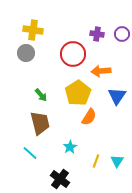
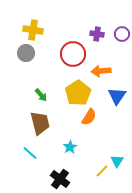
yellow line: moved 6 px right, 10 px down; rotated 24 degrees clockwise
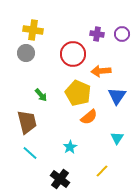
yellow pentagon: rotated 15 degrees counterclockwise
orange semicircle: rotated 18 degrees clockwise
brown trapezoid: moved 13 px left, 1 px up
cyan triangle: moved 23 px up
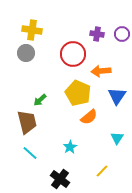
yellow cross: moved 1 px left
green arrow: moved 1 px left, 5 px down; rotated 88 degrees clockwise
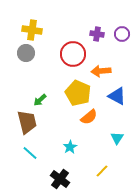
blue triangle: rotated 36 degrees counterclockwise
